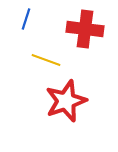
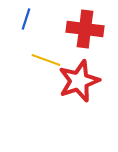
red star: moved 13 px right, 20 px up
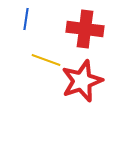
blue line: rotated 10 degrees counterclockwise
red star: moved 3 px right
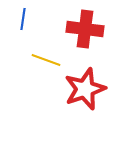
blue line: moved 3 px left
red star: moved 3 px right, 8 px down
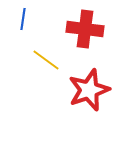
yellow line: rotated 16 degrees clockwise
red star: moved 4 px right, 1 px down
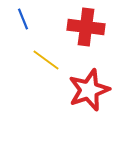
blue line: rotated 30 degrees counterclockwise
red cross: moved 1 px right, 2 px up
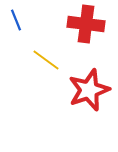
blue line: moved 7 px left, 1 px down
red cross: moved 3 px up
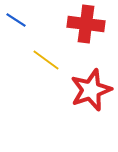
blue line: rotated 35 degrees counterclockwise
red star: moved 2 px right
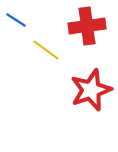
red cross: moved 1 px right, 2 px down; rotated 15 degrees counterclockwise
yellow line: moved 10 px up
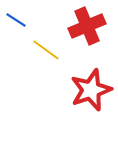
red cross: rotated 15 degrees counterclockwise
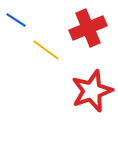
red cross: moved 1 px right, 2 px down
red star: moved 1 px right, 1 px down
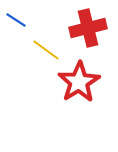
red cross: rotated 9 degrees clockwise
red star: moved 13 px left, 9 px up; rotated 12 degrees counterclockwise
